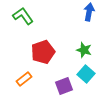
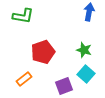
green L-shape: rotated 135 degrees clockwise
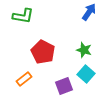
blue arrow: rotated 24 degrees clockwise
red pentagon: rotated 25 degrees counterclockwise
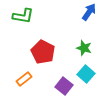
green star: moved 2 px up
purple square: rotated 30 degrees counterclockwise
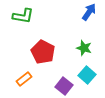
cyan square: moved 1 px right, 1 px down
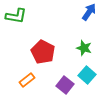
green L-shape: moved 7 px left
orange rectangle: moved 3 px right, 1 px down
purple square: moved 1 px right, 1 px up
